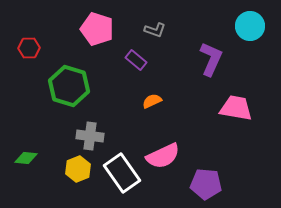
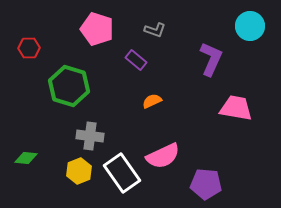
yellow hexagon: moved 1 px right, 2 px down
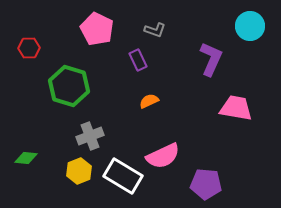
pink pentagon: rotated 8 degrees clockwise
purple rectangle: moved 2 px right; rotated 25 degrees clockwise
orange semicircle: moved 3 px left
gray cross: rotated 28 degrees counterclockwise
white rectangle: moved 1 px right, 3 px down; rotated 24 degrees counterclockwise
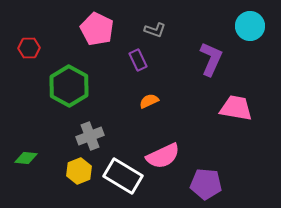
green hexagon: rotated 12 degrees clockwise
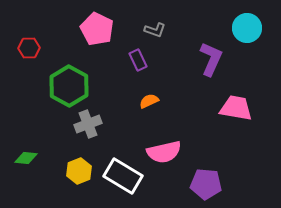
cyan circle: moved 3 px left, 2 px down
gray cross: moved 2 px left, 12 px up
pink semicircle: moved 1 px right, 4 px up; rotated 12 degrees clockwise
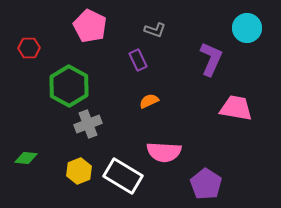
pink pentagon: moved 7 px left, 3 px up
pink semicircle: rotated 16 degrees clockwise
purple pentagon: rotated 28 degrees clockwise
